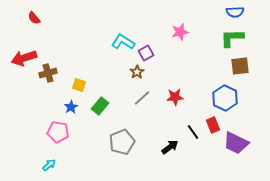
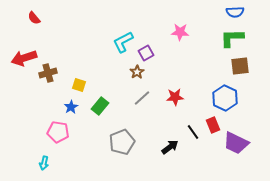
pink star: rotated 18 degrees clockwise
cyan L-shape: rotated 60 degrees counterclockwise
cyan arrow: moved 5 px left, 2 px up; rotated 144 degrees clockwise
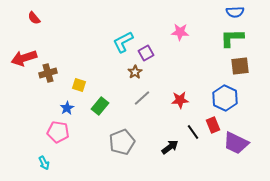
brown star: moved 2 px left
red star: moved 5 px right, 3 px down
blue star: moved 4 px left, 1 px down
cyan arrow: rotated 40 degrees counterclockwise
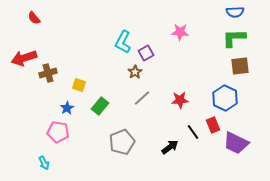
green L-shape: moved 2 px right
cyan L-shape: rotated 35 degrees counterclockwise
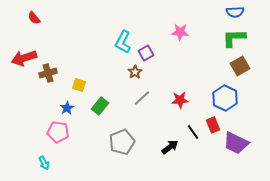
brown square: rotated 24 degrees counterclockwise
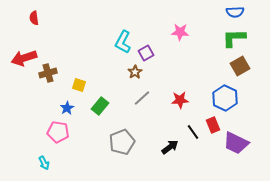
red semicircle: rotated 32 degrees clockwise
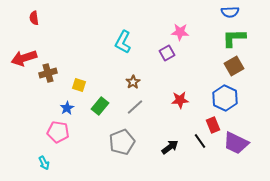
blue semicircle: moved 5 px left
purple square: moved 21 px right
brown square: moved 6 px left
brown star: moved 2 px left, 10 px down
gray line: moved 7 px left, 9 px down
black line: moved 7 px right, 9 px down
